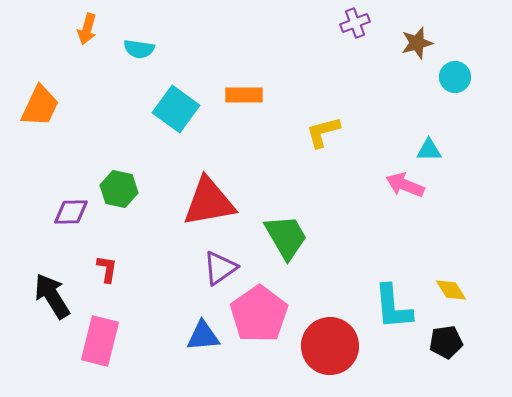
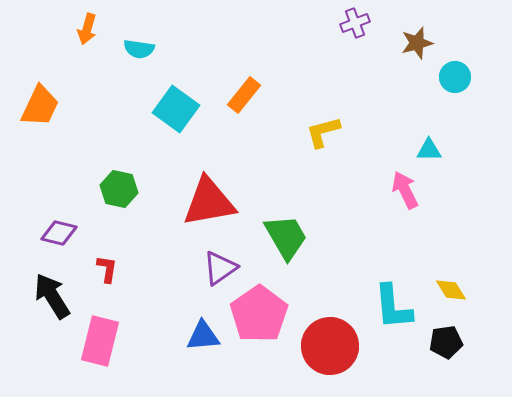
orange rectangle: rotated 51 degrees counterclockwise
pink arrow: moved 5 px down; rotated 42 degrees clockwise
purple diamond: moved 12 px left, 21 px down; rotated 15 degrees clockwise
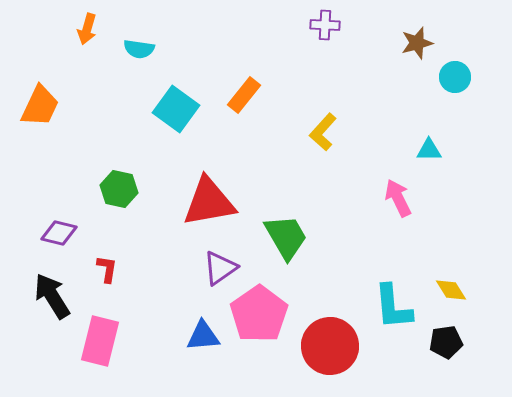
purple cross: moved 30 px left, 2 px down; rotated 24 degrees clockwise
yellow L-shape: rotated 33 degrees counterclockwise
pink arrow: moved 7 px left, 8 px down
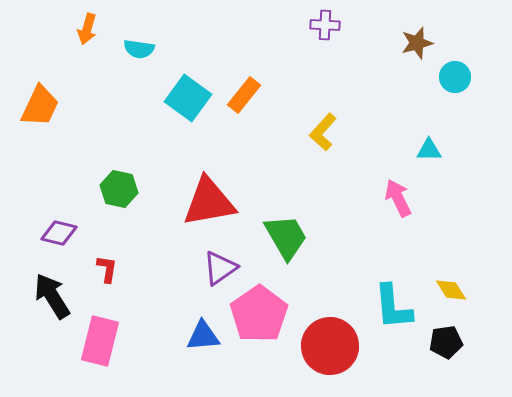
cyan square: moved 12 px right, 11 px up
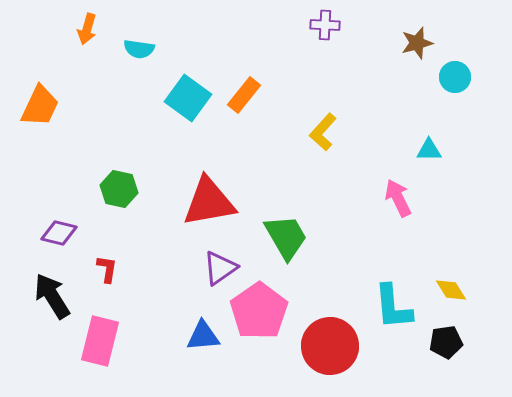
pink pentagon: moved 3 px up
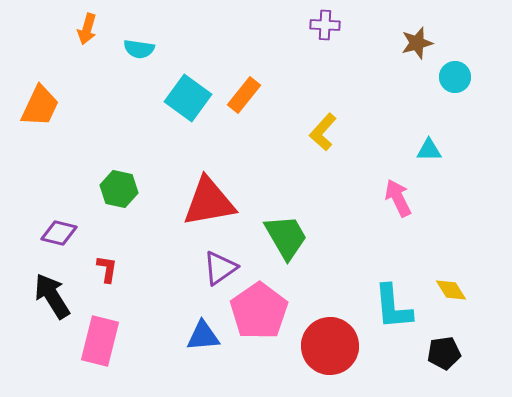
black pentagon: moved 2 px left, 11 px down
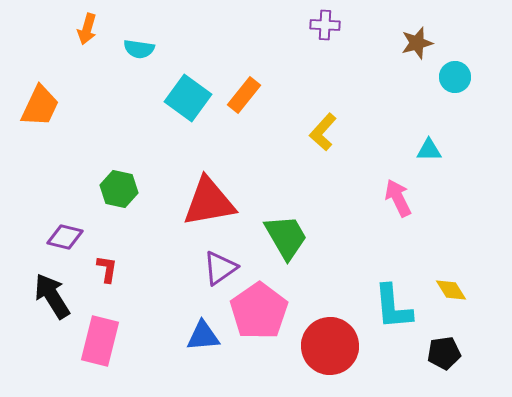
purple diamond: moved 6 px right, 4 px down
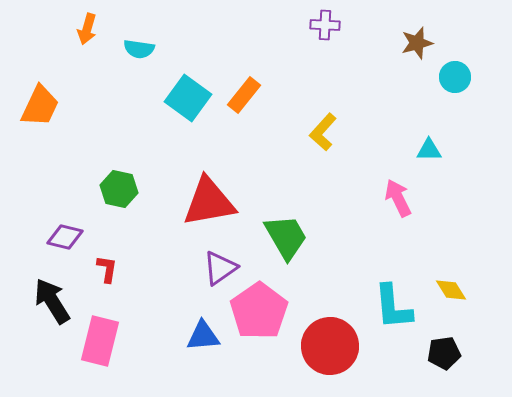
black arrow: moved 5 px down
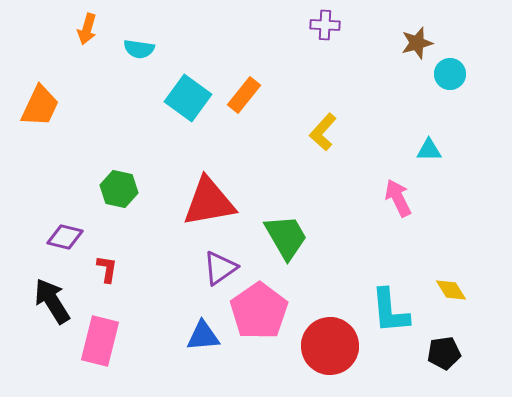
cyan circle: moved 5 px left, 3 px up
cyan L-shape: moved 3 px left, 4 px down
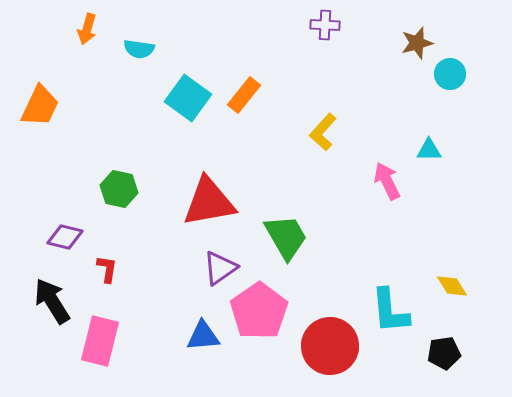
pink arrow: moved 11 px left, 17 px up
yellow diamond: moved 1 px right, 4 px up
